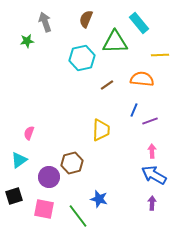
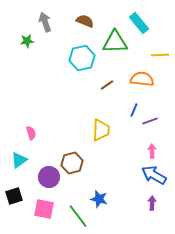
brown semicircle: moved 1 px left, 2 px down; rotated 90 degrees clockwise
pink semicircle: moved 2 px right; rotated 144 degrees clockwise
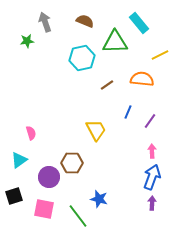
yellow line: rotated 24 degrees counterclockwise
blue line: moved 6 px left, 2 px down
purple line: rotated 35 degrees counterclockwise
yellow trapezoid: moved 5 px left; rotated 30 degrees counterclockwise
brown hexagon: rotated 15 degrees clockwise
blue arrow: moved 2 px left, 2 px down; rotated 80 degrees clockwise
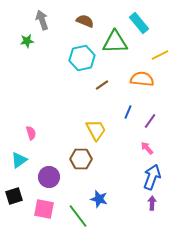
gray arrow: moved 3 px left, 2 px up
brown line: moved 5 px left
pink arrow: moved 5 px left, 3 px up; rotated 40 degrees counterclockwise
brown hexagon: moved 9 px right, 4 px up
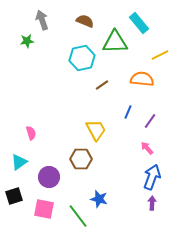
cyan triangle: moved 2 px down
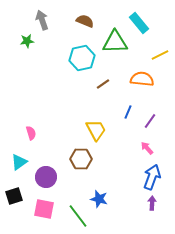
brown line: moved 1 px right, 1 px up
purple circle: moved 3 px left
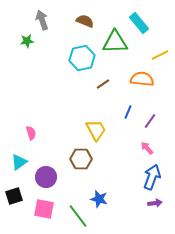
purple arrow: moved 3 px right; rotated 80 degrees clockwise
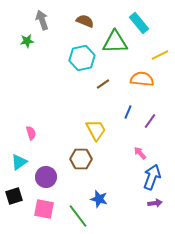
pink arrow: moved 7 px left, 5 px down
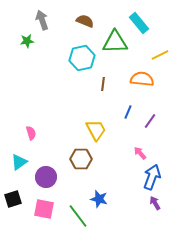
brown line: rotated 48 degrees counterclockwise
black square: moved 1 px left, 3 px down
purple arrow: rotated 112 degrees counterclockwise
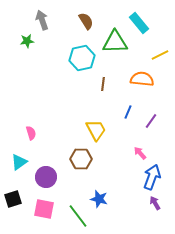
brown semicircle: moved 1 px right; rotated 36 degrees clockwise
purple line: moved 1 px right
